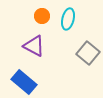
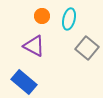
cyan ellipse: moved 1 px right
gray square: moved 1 px left, 5 px up
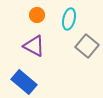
orange circle: moved 5 px left, 1 px up
gray square: moved 2 px up
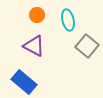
cyan ellipse: moved 1 px left, 1 px down; rotated 25 degrees counterclockwise
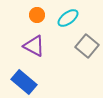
cyan ellipse: moved 2 px up; rotated 65 degrees clockwise
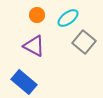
gray square: moved 3 px left, 4 px up
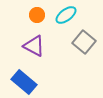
cyan ellipse: moved 2 px left, 3 px up
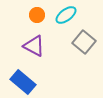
blue rectangle: moved 1 px left
